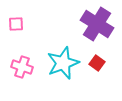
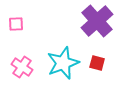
purple cross: moved 3 px up; rotated 16 degrees clockwise
red square: rotated 21 degrees counterclockwise
pink cross: rotated 15 degrees clockwise
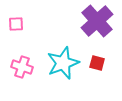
pink cross: rotated 15 degrees counterclockwise
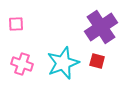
purple cross: moved 4 px right, 6 px down; rotated 8 degrees clockwise
red square: moved 2 px up
pink cross: moved 3 px up
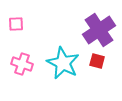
purple cross: moved 2 px left, 3 px down
cyan star: rotated 24 degrees counterclockwise
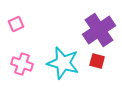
pink square: rotated 21 degrees counterclockwise
cyan star: rotated 12 degrees counterclockwise
